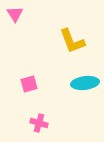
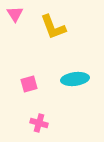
yellow L-shape: moved 19 px left, 14 px up
cyan ellipse: moved 10 px left, 4 px up
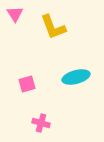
cyan ellipse: moved 1 px right, 2 px up; rotated 8 degrees counterclockwise
pink square: moved 2 px left
pink cross: moved 2 px right
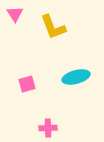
pink cross: moved 7 px right, 5 px down; rotated 18 degrees counterclockwise
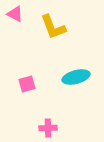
pink triangle: rotated 30 degrees counterclockwise
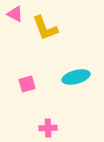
yellow L-shape: moved 8 px left, 1 px down
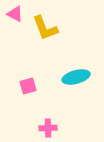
pink square: moved 1 px right, 2 px down
